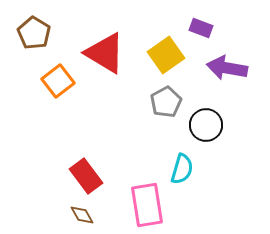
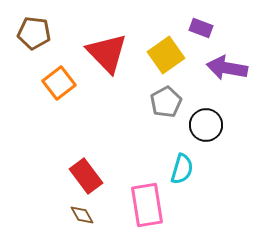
brown pentagon: rotated 24 degrees counterclockwise
red triangle: moved 2 px right; rotated 15 degrees clockwise
orange square: moved 1 px right, 2 px down
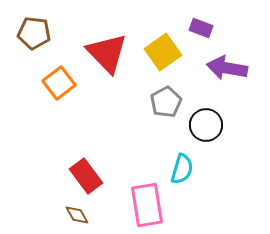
yellow square: moved 3 px left, 3 px up
brown diamond: moved 5 px left
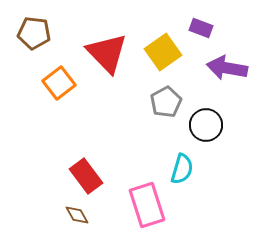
pink rectangle: rotated 9 degrees counterclockwise
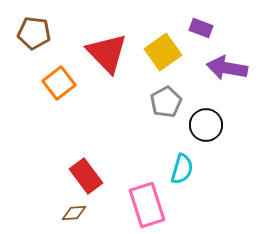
brown diamond: moved 3 px left, 2 px up; rotated 65 degrees counterclockwise
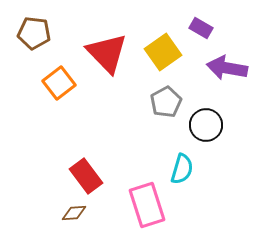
purple rectangle: rotated 10 degrees clockwise
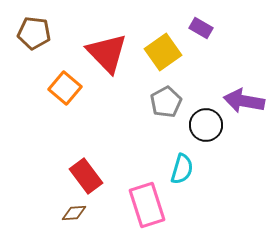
purple arrow: moved 17 px right, 33 px down
orange square: moved 6 px right, 5 px down; rotated 12 degrees counterclockwise
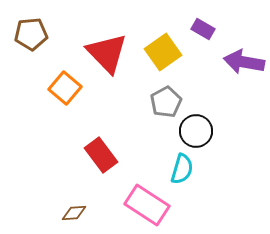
purple rectangle: moved 2 px right, 1 px down
brown pentagon: moved 3 px left, 1 px down; rotated 12 degrees counterclockwise
purple arrow: moved 39 px up
black circle: moved 10 px left, 6 px down
red rectangle: moved 15 px right, 21 px up
pink rectangle: rotated 39 degrees counterclockwise
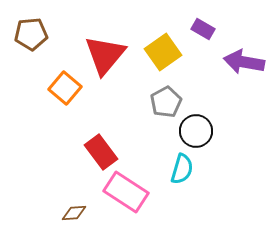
red triangle: moved 2 px left, 2 px down; rotated 24 degrees clockwise
red rectangle: moved 3 px up
pink rectangle: moved 21 px left, 13 px up
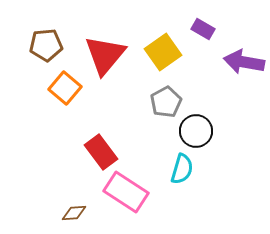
brown pentagon: moved 15 px right, 11 px down
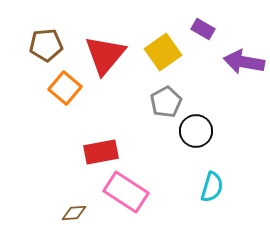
red rectangle: rotated 64 degrees counterclockwise
cyan semicircle: moved 30 px right, 18 px down
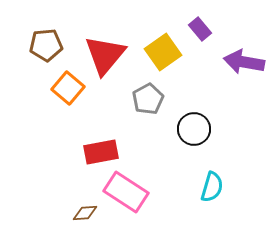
purple rectangle: moved 3 px left; rotated 20 degrees clockwise
orange square: moved 3 px right
gray pentagon: moved 18 px left, 3 px up
black circle: moved 2 px left, 2 px up
brown diamond: moved 11 px right
